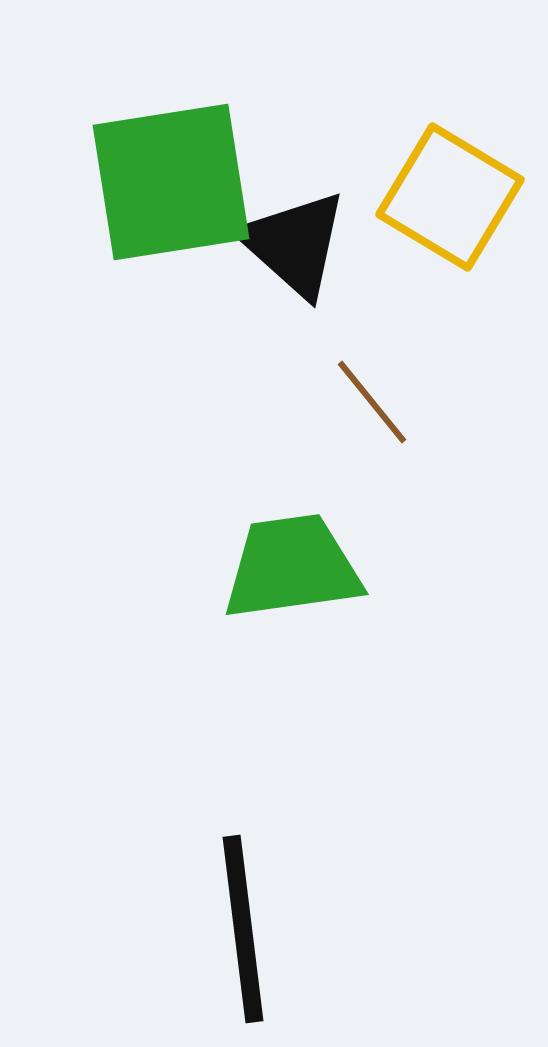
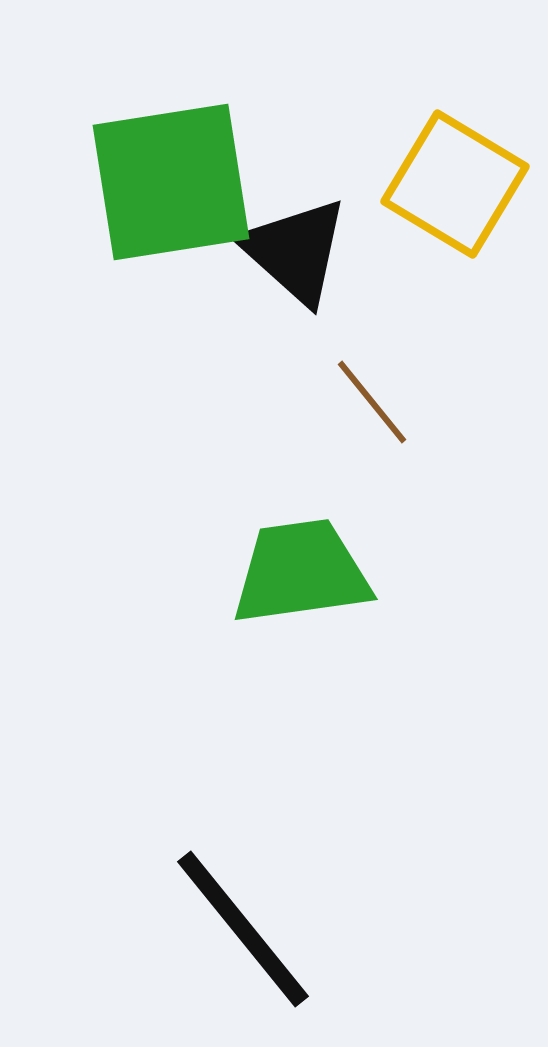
yellow square: moved 5 px right, 13 px up
black triangle: moved 1 px right, 7 px down
green trapezoid: moved 9 px right, 5 px down
black line: rotated 32 degrees counterclockwise
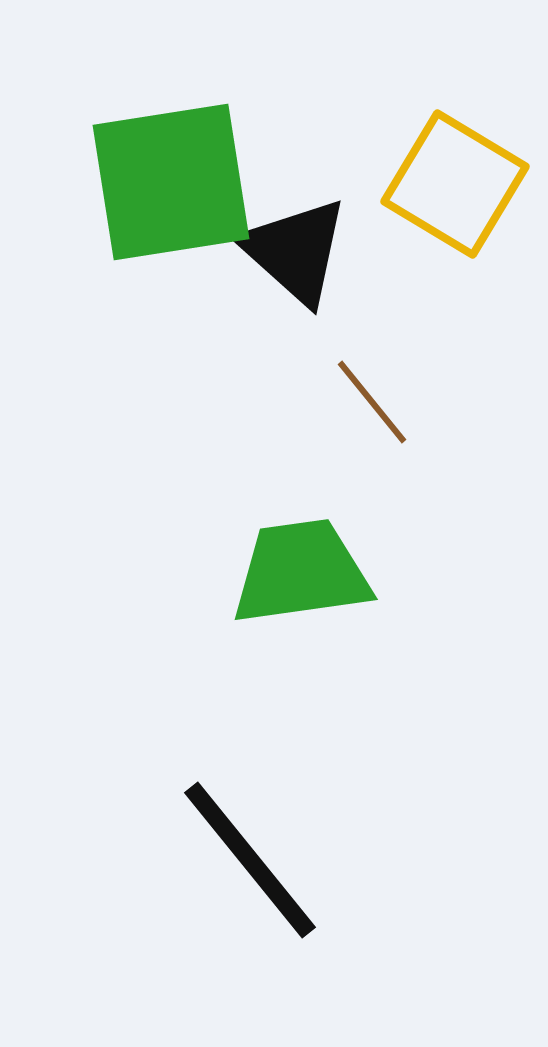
black line: moved 7 px right, 69 px up
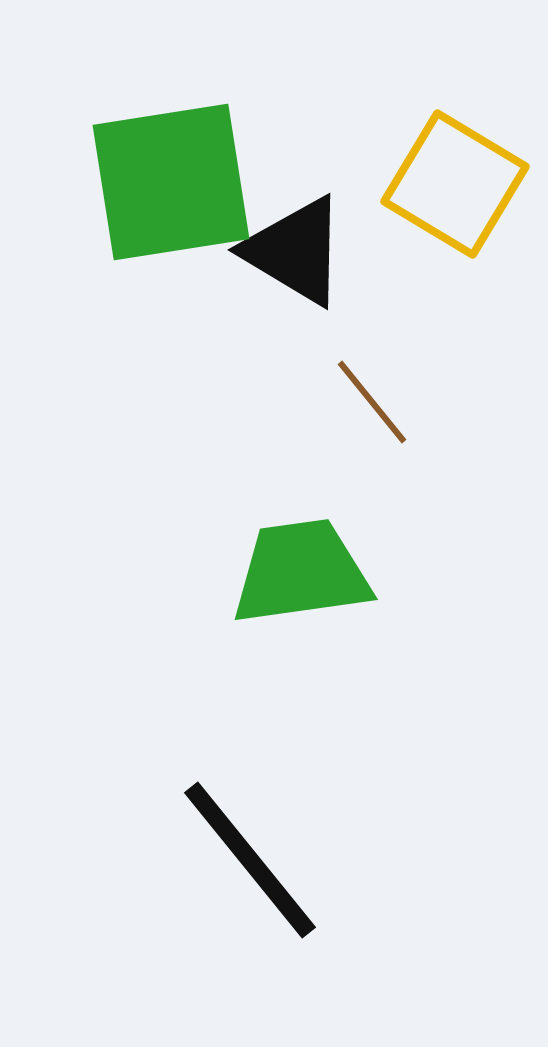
black triangle: rotated 11 degrees counterclockwise
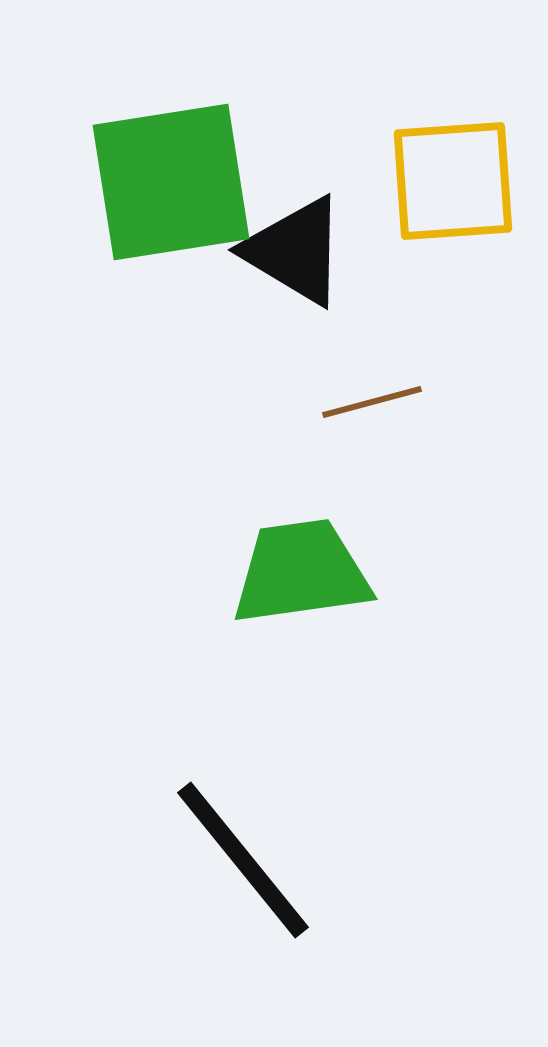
yellow square: moved 2 px left, 3 px up; rotated 35 degrees counterclockwise
brown line: rotated 66 degrees counterclockwise
black line: moved 7 px left
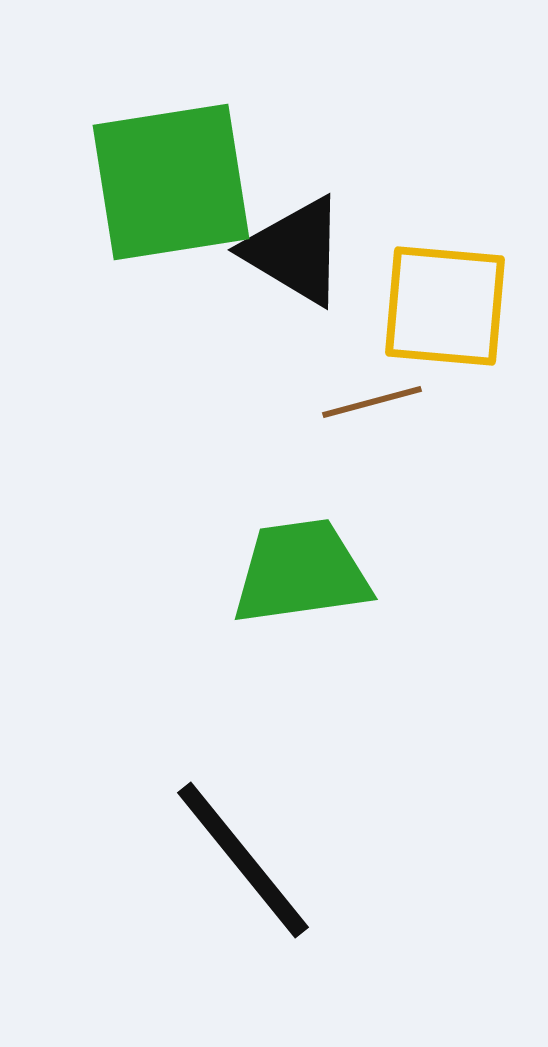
yellow square: moved 8 px left, 125 px down; rotated 9 degrees clockwise
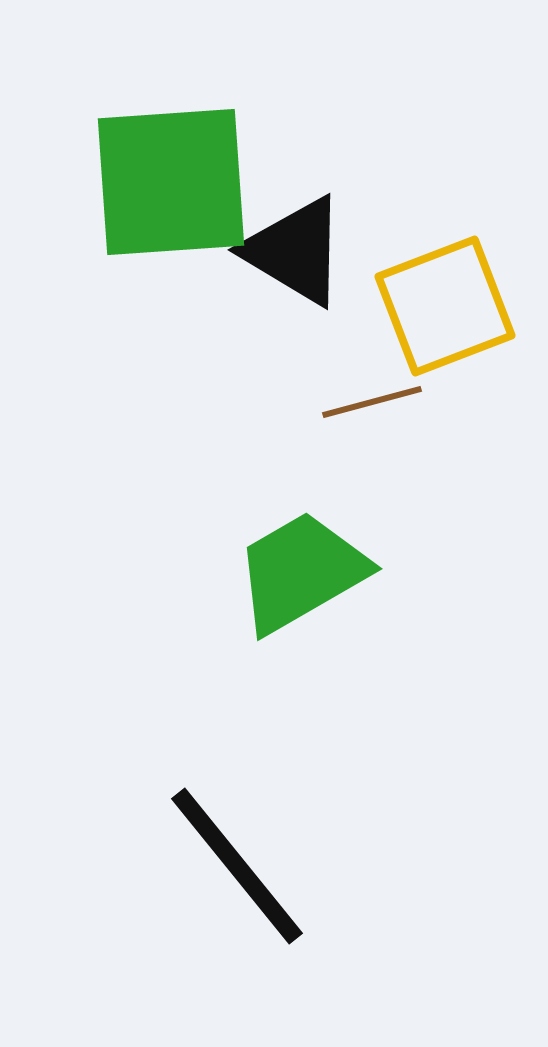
green square: rotated 5 degrees clockwise
yellow square: rotated 26 degrees counterclockwise
green trapezoid: rotated 22 degrees counterclockwise
black line: moved 6 px left, 6 px down
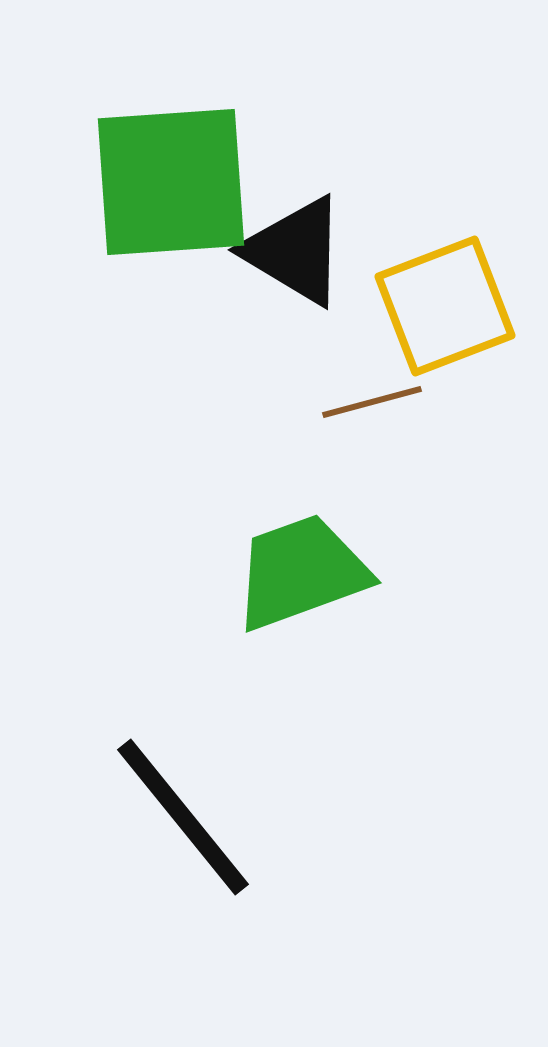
green trapezoid: rotated 10 degrees clockwise
black line: moved 54 px left, 49 px up
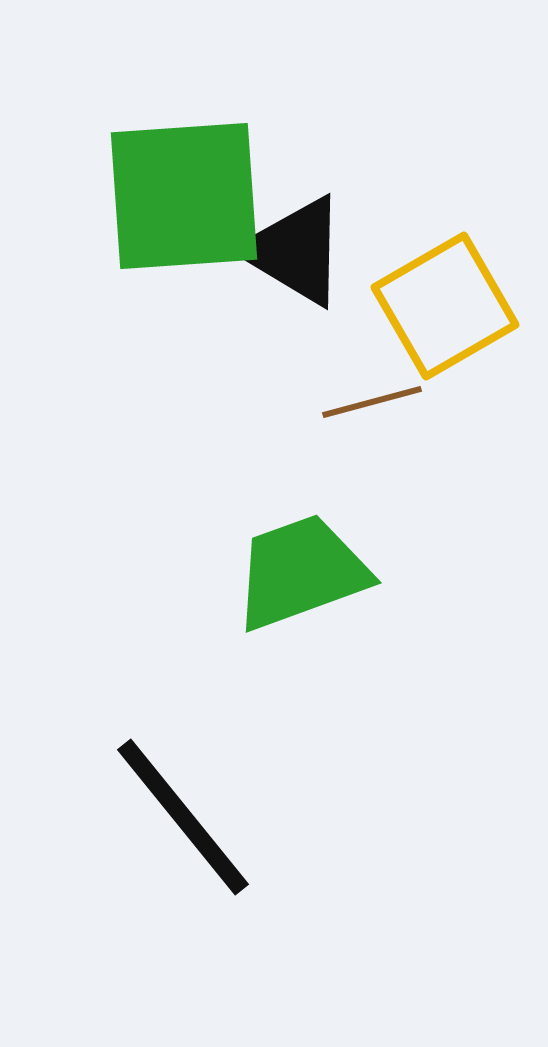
green square: moved 13 px right, 14 px down
yellow square: rotated 9 degrees counterclockwise
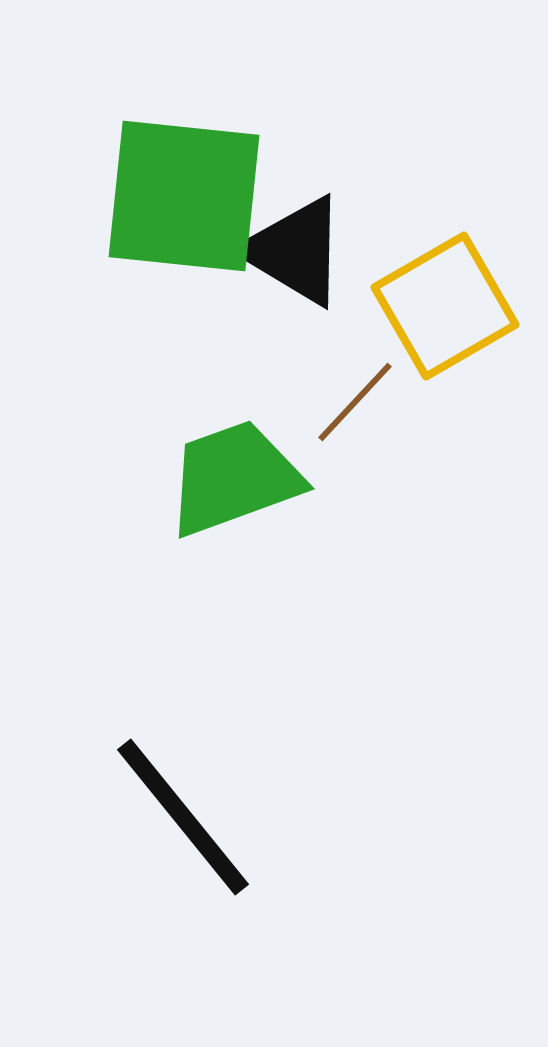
green square: rotated 10 degrees clockwise
brown line: moved 17 px left; rotated 32 degrees counterclockwise
green trapezoid: moved 67 px left, 94 px up
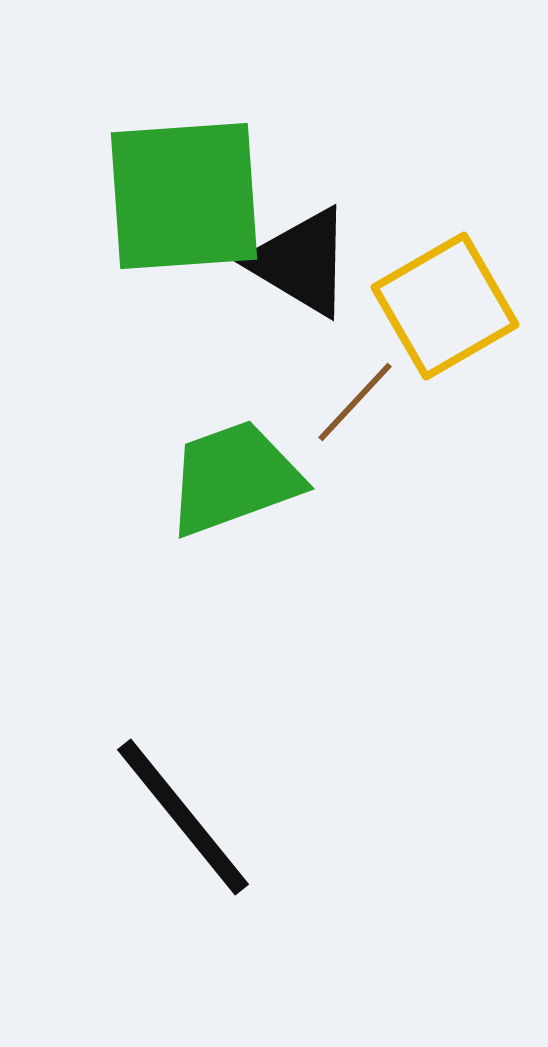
green square: rotated 10 degrees counterclockwise
black triangle: moved 6 px right, 11 px down
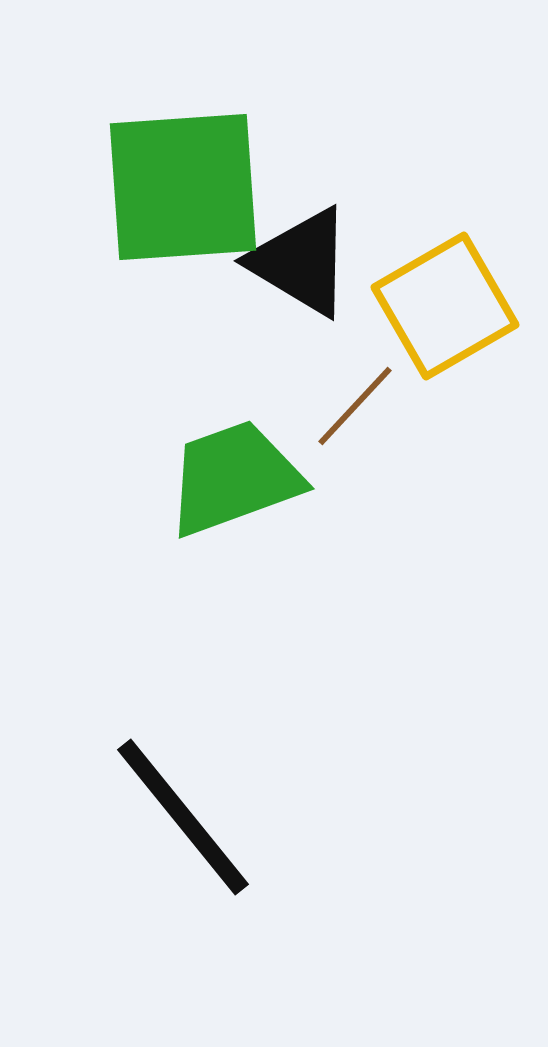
green square: moved 1 px left, 9 px up
brown line: moved 4 px down
